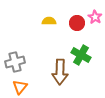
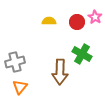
red circle: moved 1 px up
green cross: moved 1 px right, 1 px up
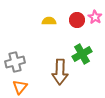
red circle: moved 2 px up
green cross: rotated 30 degrees clockwise
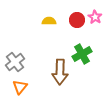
gray cross: rotated 24 degrees counterclockwise
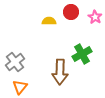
red circle: moved 6 px left, 8 px up
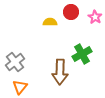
yellow semicircle: moved 1 px right, 1 px down
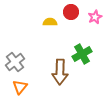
pink star: rotated 16 degrees clockwise
